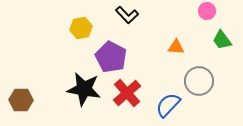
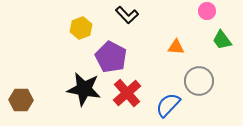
yellow hexagon: rotated 10 degrees counterclockwise
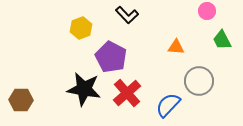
green trapezoid: rotated 10 degrees clockwise
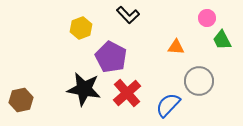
pink circle: moved 7 px down
black L-shape: moved 1 px right
brown hexagon: rotated 15 degrees counterclockwise
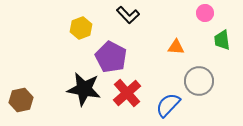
pink circle: moved 2 px left, 5 px up
green trapezoid: rotated 20 degrees clockwise
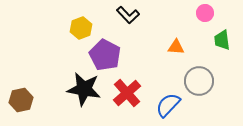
purple pentagon: moved 6 px left, 2 px up
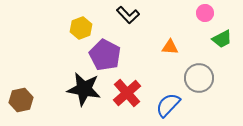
green trapezoid: moved 1 px up; rotated 110 degrees counterclockwise
orange triangle: moved 6 px left
gray circle: moved 3 px up
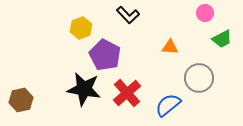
blue semicircle: rotated 8 degrees clockwise
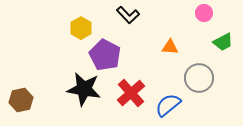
pink circle: moved 1 px left
yellow hexagon: rotated 10 degrees counterclockwise
green trapezoid: moved 1 px right, 3 px down
red cross: moved 4 px right
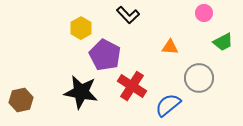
black star: moved 3 px left, 3 px down
red cross: moved 1 px right, 7 px up; rotated 16 degrees counterclockwise
